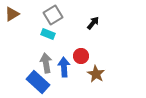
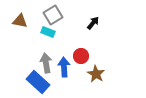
brown triangle: moved 8 px right, 7 px down; rotated 42 degrees clockwise
cyan rectangle: moved 2 px up
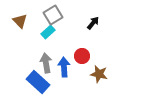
brown triangle: rotated 35 degrees clockwise
cyan rectangle: rotated 64 degrees counterclockwise
red circle: moved 1 px right
brown star: moved 3 px right; rotated 18 degrees counterclockwise
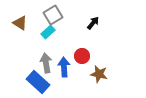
brown triangle: moved 2 px down; rotated 14 degrees counterclockwise
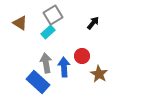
brown star: rotated 18 degrees clockwise
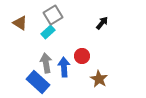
black arrow: moved 9 px right
brown star: moved 5 px down
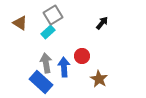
blue rectangle: moved 3 px right
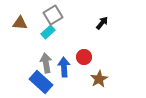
brown triangle: rotated 28 degrees counterclockwise
red circle: moved 2 px right, 1 px down
brown star: rotated 12 degrees clockwise
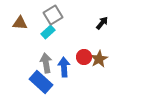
brown star: moved 20 px up
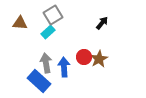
blue rectangle: moved 2 px left, 1 px up
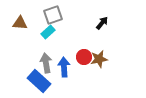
gray square: rotated 12 degrees clockwise
brown star: rotated 18 degrees clockwise
